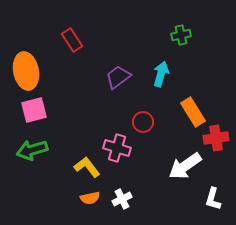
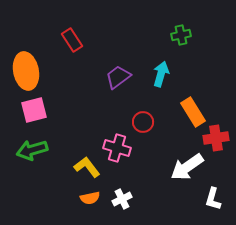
white arrow: moved 2 px right, 1 px down
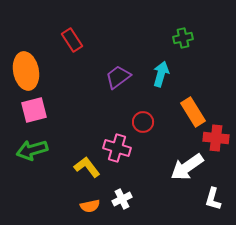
green cross: moved 2 px right, 3 px down
red cross: rotated 15 degrees clockwise
orange semicircle: moved 8 px down
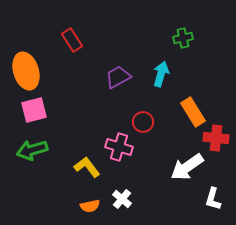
orange ellipse: rotated 6 degrees counterclockwise
purple trapezoid: rotated 8 degrees clockwise
pink cross: moved 2 px right, 1 px up
white cross: rotated 24 degrees counterclockwise
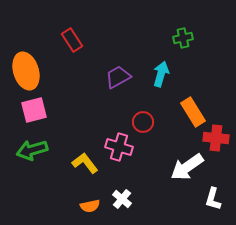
yellow L-shape: moved 2 px left, 4 px up
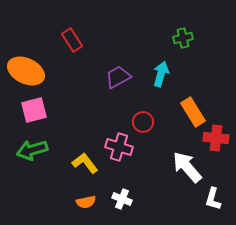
orange ellipse: rotated 48 degrees counterclockwise
white arrow: rotated 84 degrees clockwise
white cross: rotated 18 degrees counterclockwise
orange semicircle: moved 4 px left, 4 px up
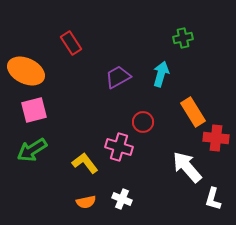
red rectangle: moved 1 px left, 3 px down
green arrow: rotated 16 degrees counterclockwise
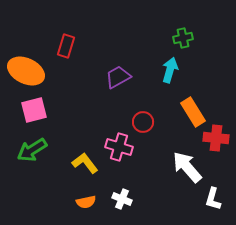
red rectangle: moved 5 px left, 3 px down; rotated 50 degrees clockwise
cyan arrow: moved 9 px right, 4 px up
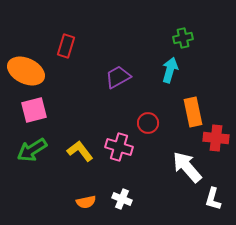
orange rectangle: rotated 20 degrees clockwise
red circle: moved 5 px right, 1 px down
yellow L-shape: moved 5 px left, 12 px up
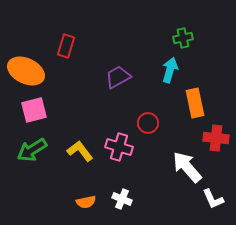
orange rectangle: moved 2 px right, 9 px up
white L-shape: rotated 40 degrees counterclockwise
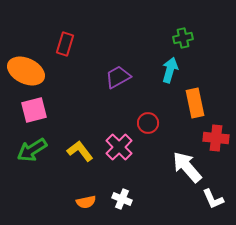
red rectangle: moved 1 px left, 2 px up
pink cross: rotated 28 degrees clockwise
